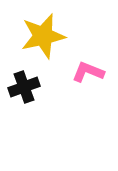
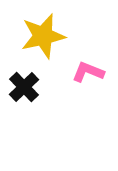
black cross: rotated 24 degrees counterclockwise
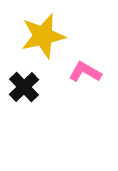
pink L-shape: moved 3 px left; rotated 8 degrees clockwise
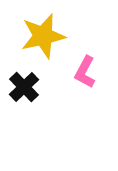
pink L-shape: rotated 92 degrees counterclockwise
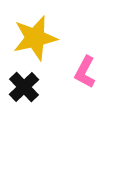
yellow star: moved 8 px left, 2 px down
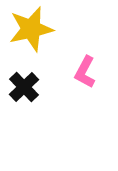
yellow star: moved 4 px left, 9 px up
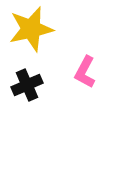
black cross: moved 3 px right, 2 px up; rotated 20 degrees clockwise
